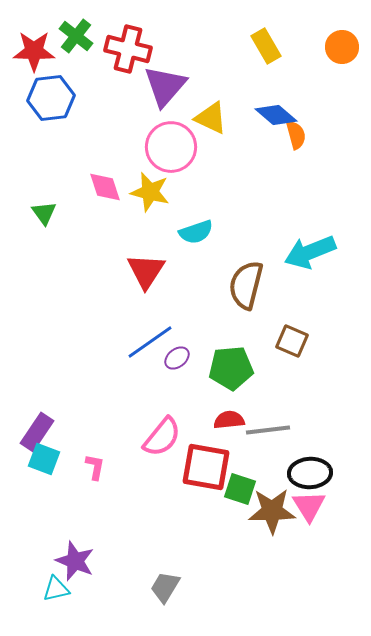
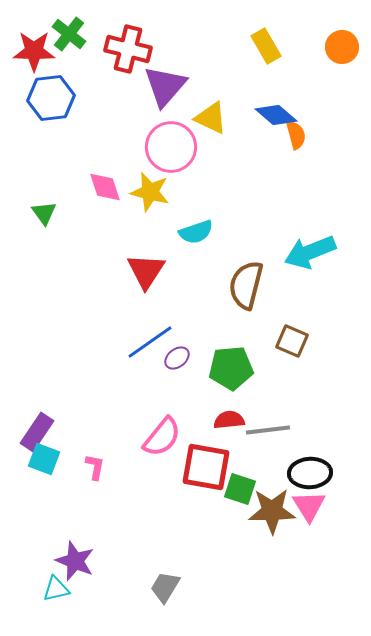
green cross: moved 7 px left, 2 px up
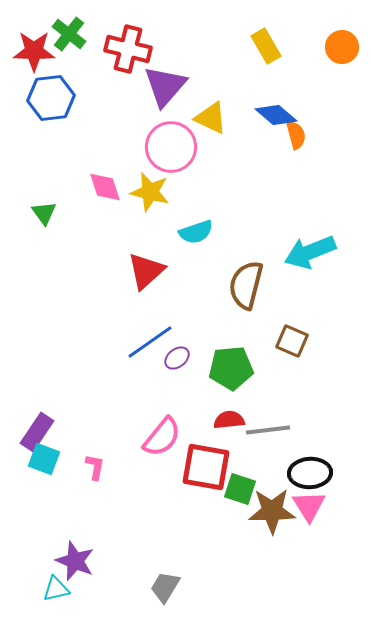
red triangle: rotated 15 degrees clockwise
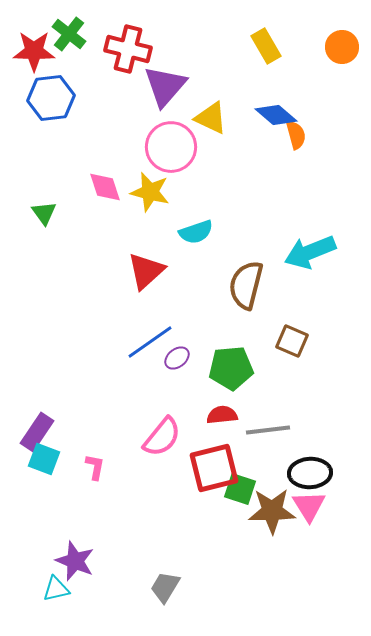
red semicircle: moved 7 px left, 5 px up
red square: moved 8 px right, 1 px down; rotated 24 degrees counterclockwise
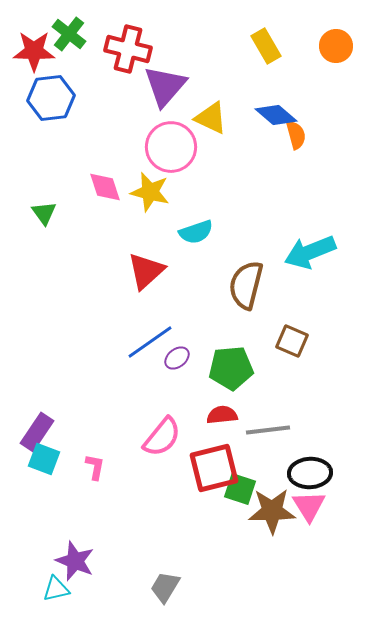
orange circle: moved 6 px left, 1 px up
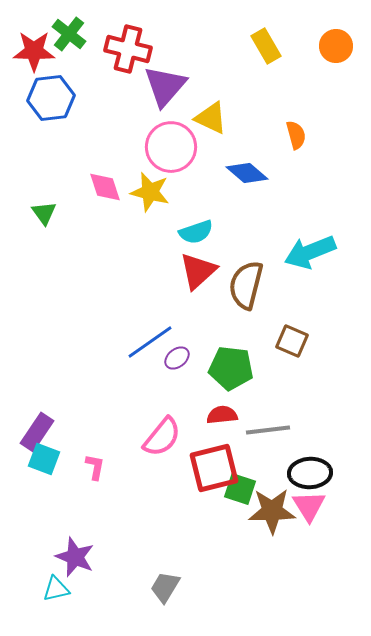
blue diamond: moved 29 px left, 58 px down
red triangle: moved 52 px right
green pentagon: rotated 12 degrees clockwise
purple star: moved 4 px up
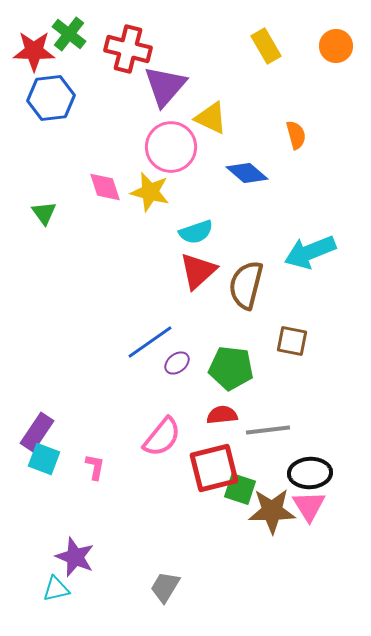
brown square: rotated 12 degrees counterclockwise
purple ellipse: moved 5 px down
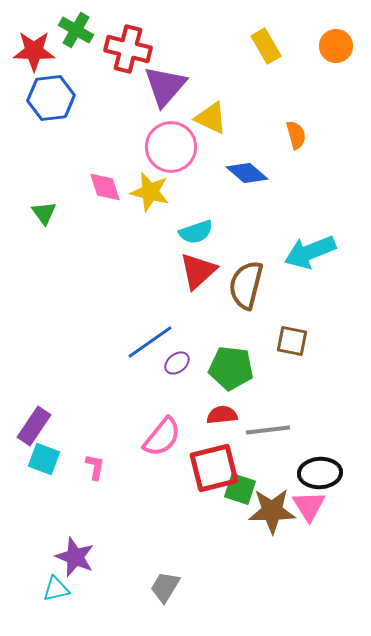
green cross: moved 7 px right, 4 px up; rotated 8 degrees counterclockwise
purple rectangle: moved 3 px left, 6 px up
black ellipse: moved 10 px right
